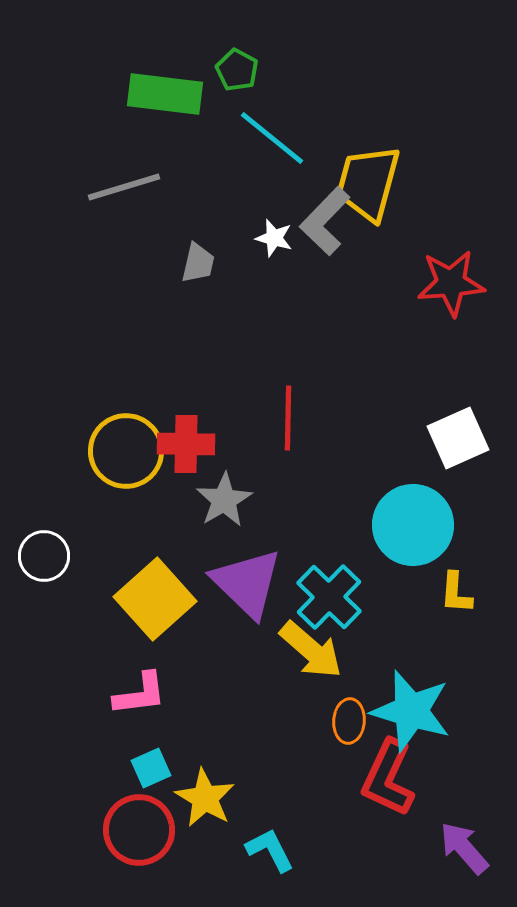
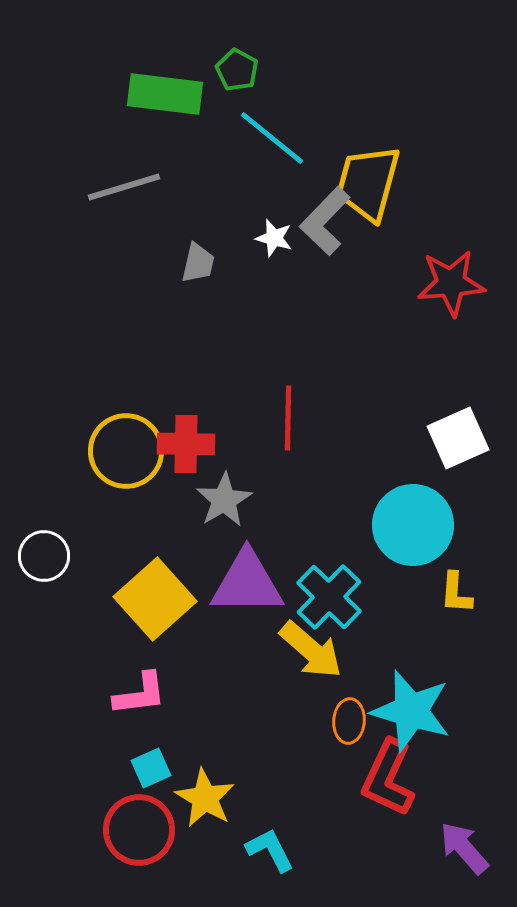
purple triangle: rotated 44 degrees counterclockwise
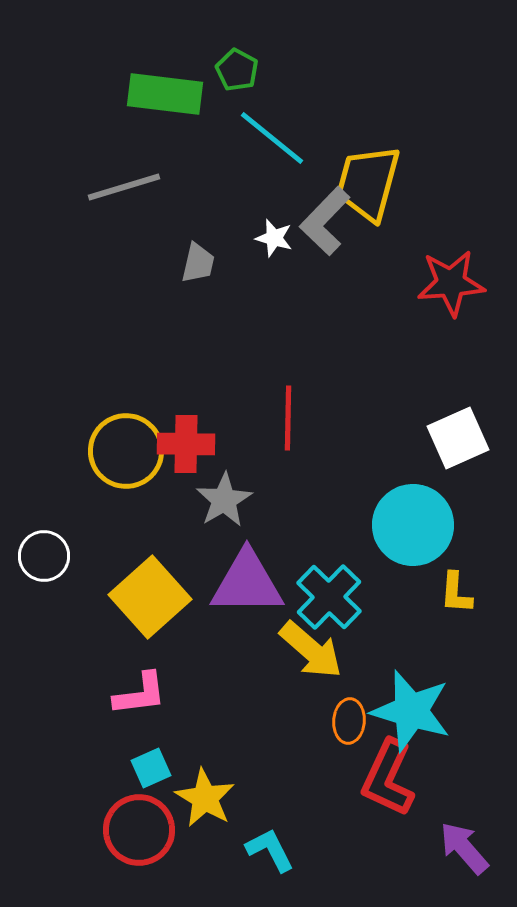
yellow square: moved 5 px left, 2 px up
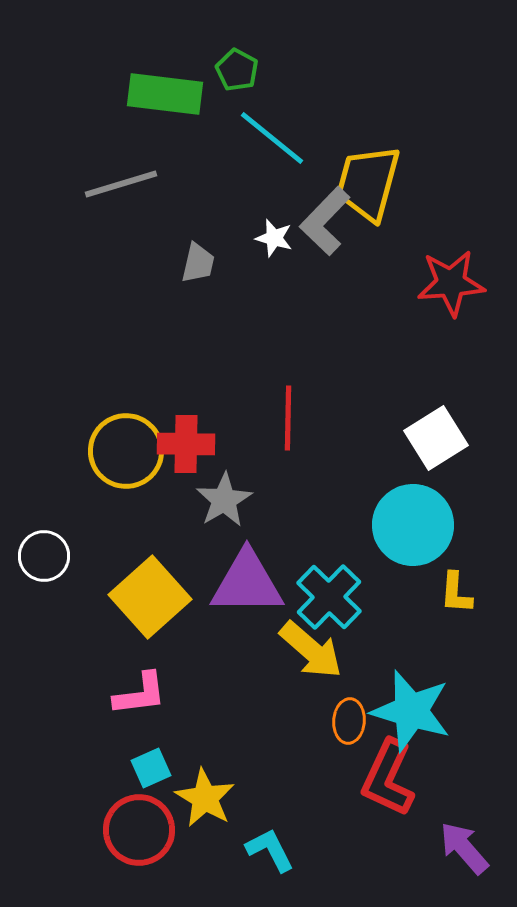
gray line: moved 3 px left, 3 px up
white square: moved 22 px left; rotated 8 degrees counterclockwise
